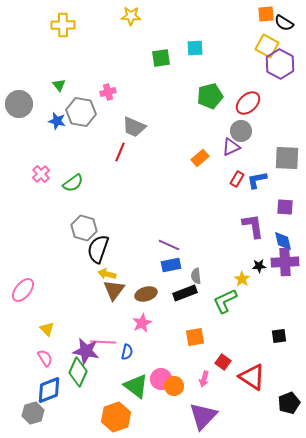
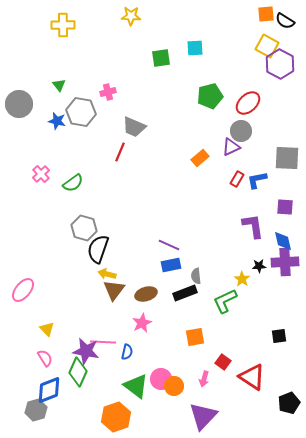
black semicircle at (284, 23): moved 1 px right, 2 px up
gray hexagon at (33, 413): moved 3 px right, 3 px up
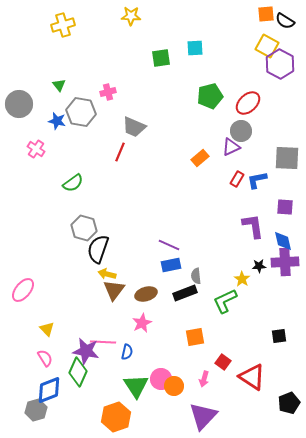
yellow cross at (63, 25): rotated 15 degrees counterclockwise
pink cross at (41, 174): moved 5 px left, 25 px up; rotated 12 degrees counterclockwise
green triangle at (136, 386): rotated 20 degrees clockwise
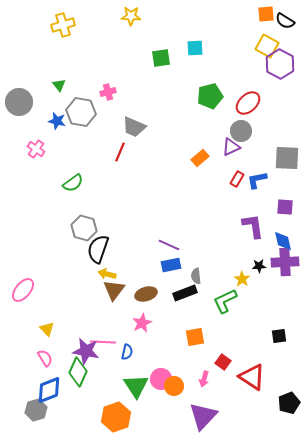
gray circle at (19, 104): moved 2 px up
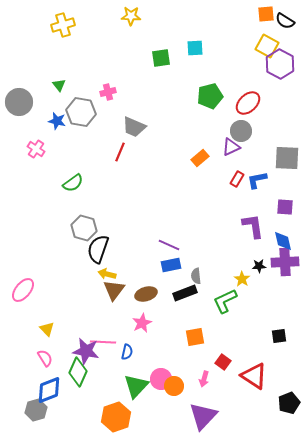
red triangle at (252, 377): moved 2 px right, 1 px up
green triangle at (136, 386): rotated 16 degrees clockwise
